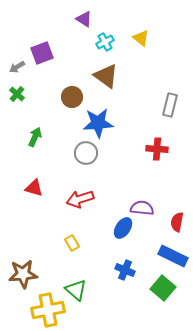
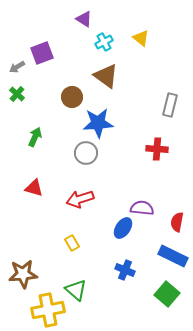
cyan cross: moved 1 px left
green square: moved 4 px right, 6 px down
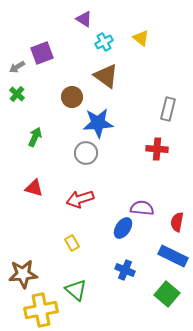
gray rectangle: moved 2 px left, 4 px down
yellow cross: moved 7 px left
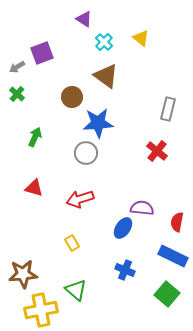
cyan cross: rotated 18 degrees counterclockwise
red cross: moved 2 px down; rotated 35 degrees clockwise
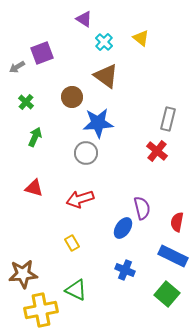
green cross: moved 9 px right, 8 px down
gray rectangle: moved 10 px down
purple semicircle: rotated 70 degrees clockwise
green triangle: rotated 15 degrees counterclockwise
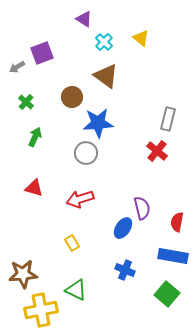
blue rectangle: rotated 16 degrees counterclockwise
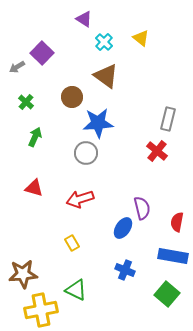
purple square: rotated 25 degrees counterclockwise
